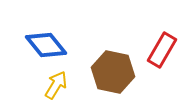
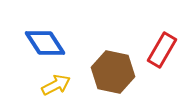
blue diamond: moved 1 px left, 2 px up; rotated 6 degrees clockwise
yellow arrow: rotated 32 degrees clockwise
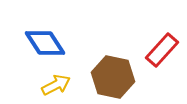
red rectangle: rotated 12 degrees clockwise
brown hexagon: moved 5 px down
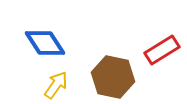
red rectangle: rotated 16 degrees clockwise
yellow arrow: rotated 28 degrees counterclockwise
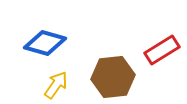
blue diamond: rotated 42 degrees counterclockwise
brown hexagon: rotated 18 degrees counterclockwise
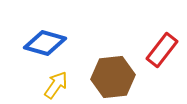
red rectangle: rotated 20 degrees counterclockwise
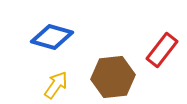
blue diamond: moved 7 px right, 6 px up
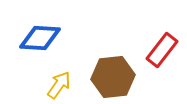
blue diamond: moved 12 px left, 1 px down; rotated 12 degrees counterclockwise
yellow arrow: moved 3 px right
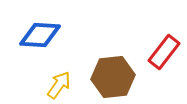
blue diamond: moved 3 px up
red rectangle: moved 2 px right, 2 px down
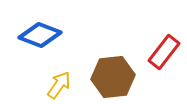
blue diamond: rotated 18 degrees clockwise
